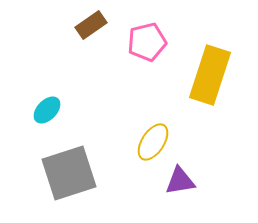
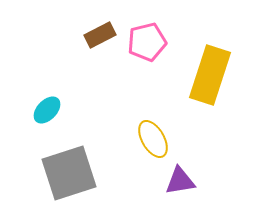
brown rectangle: moved 9 px right, 10 px down; rotated 8 degrees clockwise
yellow ellipse: moved 3 px up; rotated 63 degrees counterclockwise
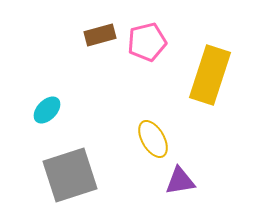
brown rectangle: rotated 12 degrees clockwise
gray square: moved 1 px right, 2 px down
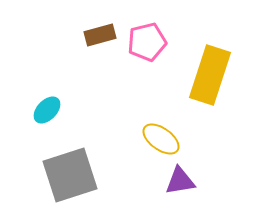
yellow ellipse: moved 8 px right; rotated 24 degrees counterclockwise
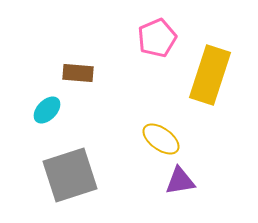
brown rectangle: moved 22 px left, 38 px down; rotated 20 degrees clockwise
pink pentagon: moved 10 px right, 4 px up; rotated 9 degrees counterclockwise
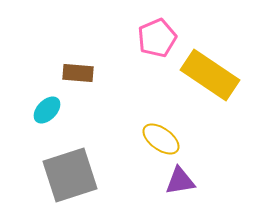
yellow rectangle: rotated 74 degrees counterclockwise
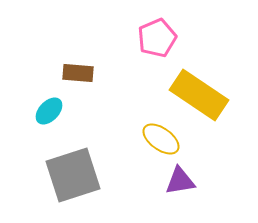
yellow rectangle: moved 11 px left, 20 px down
cyan ellipse: moved 2 px right, 1 px down
gray square: moved 3 px right
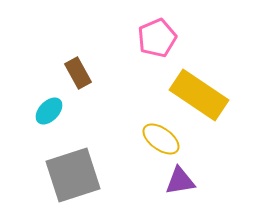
brown rectangle: rotated 56 degrees clockwise
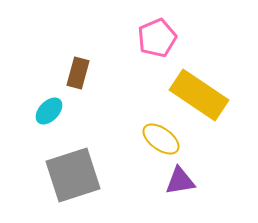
brown rectangle: rotated 44 degrees clockwise
